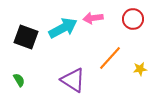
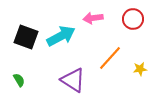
cyan arrow: moved 2 px left, 8 px down
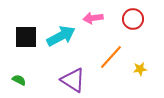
black square: rotated 20 degrees counterclockwise
orange line: moved 1 px right, 1 px up
green semicircle: rotated 32 degrees counterclockwise
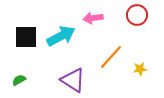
red circle: moved 4 px right, 4 px up
green semicircle: rotated 56 degrees counterclockwise
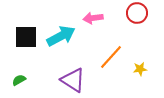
red circle: moved 2 px up
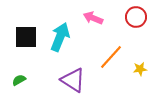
red circle: moved 1 px left, 4 px down
pink arrow: rotated 30 degrees clockwise
cyan arrow: moved 1 px left, 1 px down; rotated 40 degrees counterclockwise
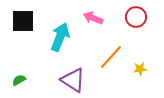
black square: moved 3 px left, 16 px up
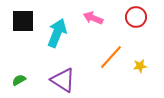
cyan arrow: moved 3 px left, 4 px up
yellow star: moved 3 px up
purple triangle: moved 10 px left
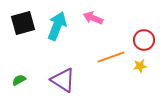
red circle: moved 8 px right, 23 px down
black square: moved 2 px down; rotated 15 degrees counterclockwise
cyan arrow: moved 7 px up
orange line: rotated 28 degrees clockwise
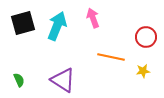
pink arrow: rotated 48 degrees clockwise
red circle: moved 2 px right, 3 px up
orange line: rotated 32 degrees clockwise
yellow star: moved 3 px right, 5 px down
green semicircle: rotated 96 degrees clockwise
